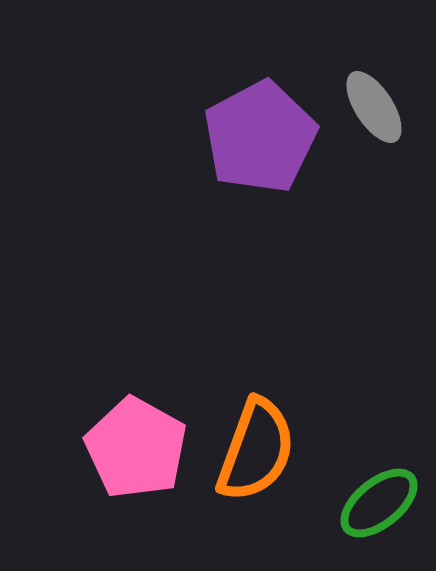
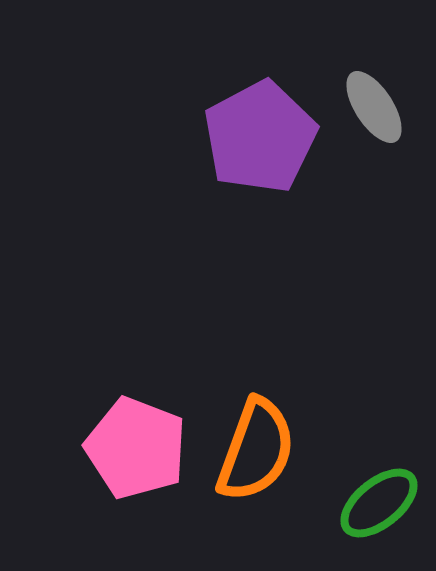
pink pentagon: rotated 8 degrees counterclockwise
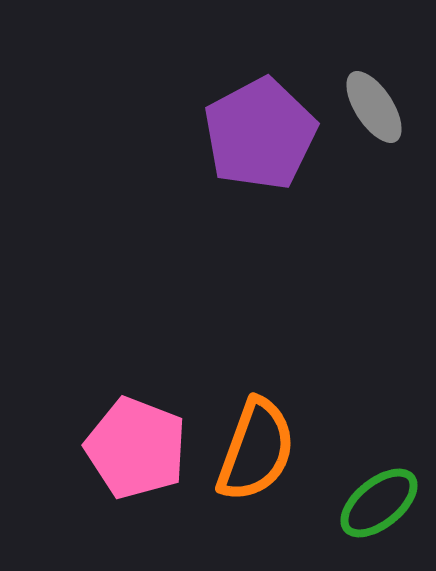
purple pentagon: moved 3 px up
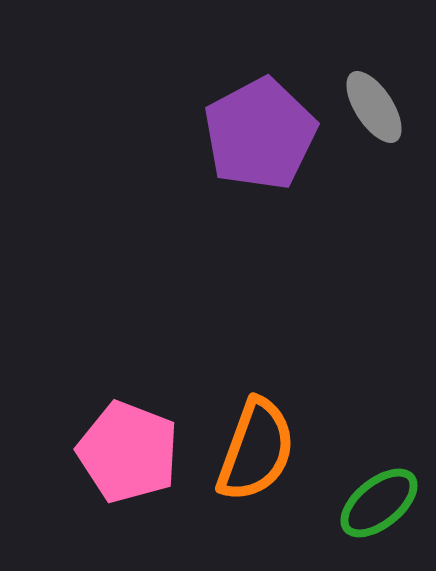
pink pentagon: moved 8 px left, 4 px down
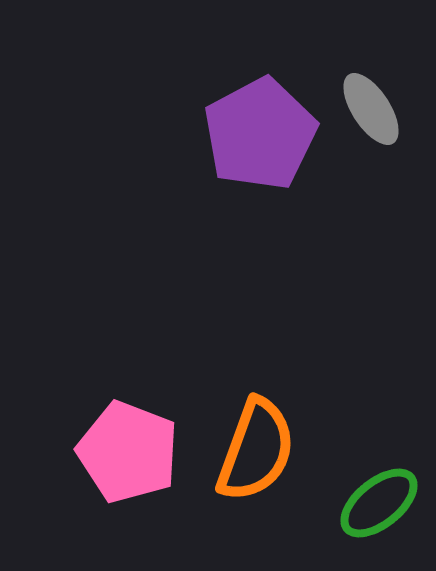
gray ellipse: moved 3 px left, 2 px down
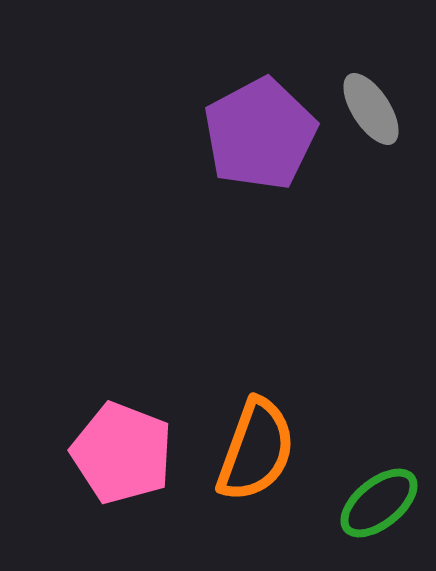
pink pentagon: moved 6 px left, 1 px down
